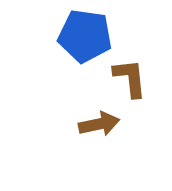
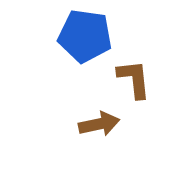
brown L-shape: moved 4 px right, 1 px down
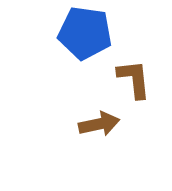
blue pentagon: moved 3 px up
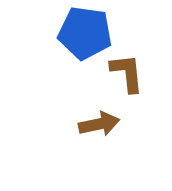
brown L-shape: moved 7 px left, 6 px up
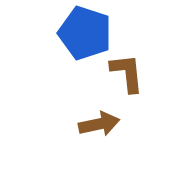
blue pentagon: rotated 10 degrees clockwise
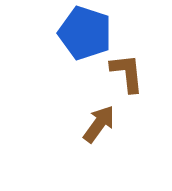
brown arrow: rotated 42 degrees counterclockwise
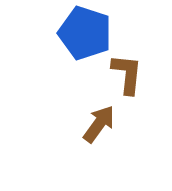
brown L-shape: moved 1 px down; rotated 12 degrees clockwise
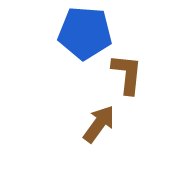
blue pentagon: rotated 14 degrees counterclockwise
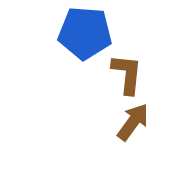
brown arrow: moved 34 px right, 2 px up
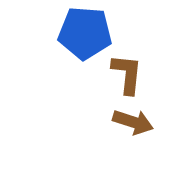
brown arrow: rotated 72 degrees clockwise
